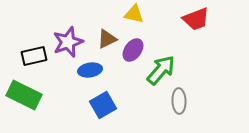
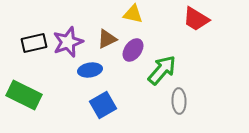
yellow triangle: moved 1 px left
red trapezoid: rotated 52 degrees clockwise
black rectangle: moved 13 px up
green arrow: moved 1 px right
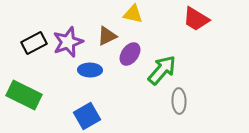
brown triangle: moved 3 px up
black rectangle: rotated 15 degrees counterclockwise
purple ellipse: moved 3 px left, 4 px down
blue ellipse: rotated 10 degrees clockwise
blue square: moved 16 px left, 11 px down
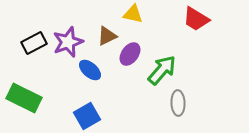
blue ellipse: rotated 40 degrees clockwise
green rectangle: moved 3 px down
gray ellipse: moved 1 px left, 2 px down
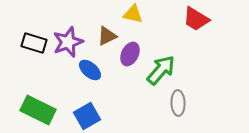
black rectangle: rotated 45 degrees clockwise
purple ellipse: rotated 10 degrees counterclockwise
green arrow: moved 1 px left
green rectangle: moved 14 px right, 12 px down
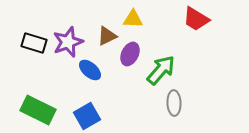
yellow triangle: moved 5 px down; rotated 10 degrees counterclockwise
gray ellipse: moved 4 px left
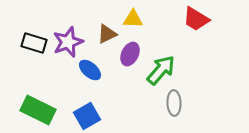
brown triangle: moved 2 px up
